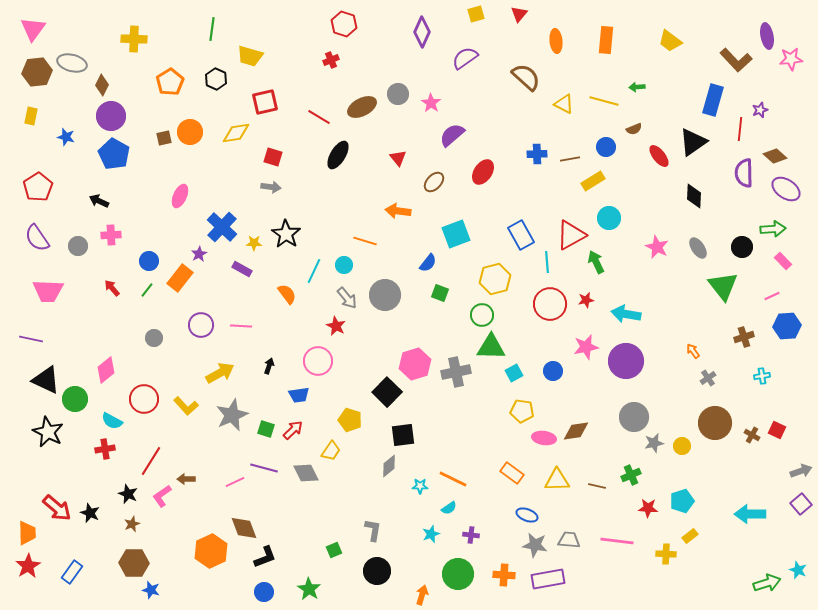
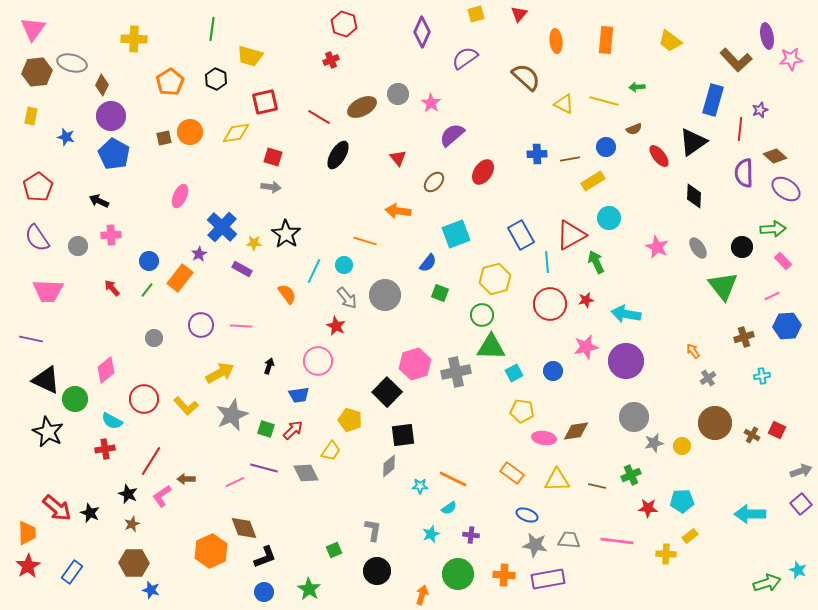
cyan pentagon at (682, 501): rotated 15 degrees clockwise
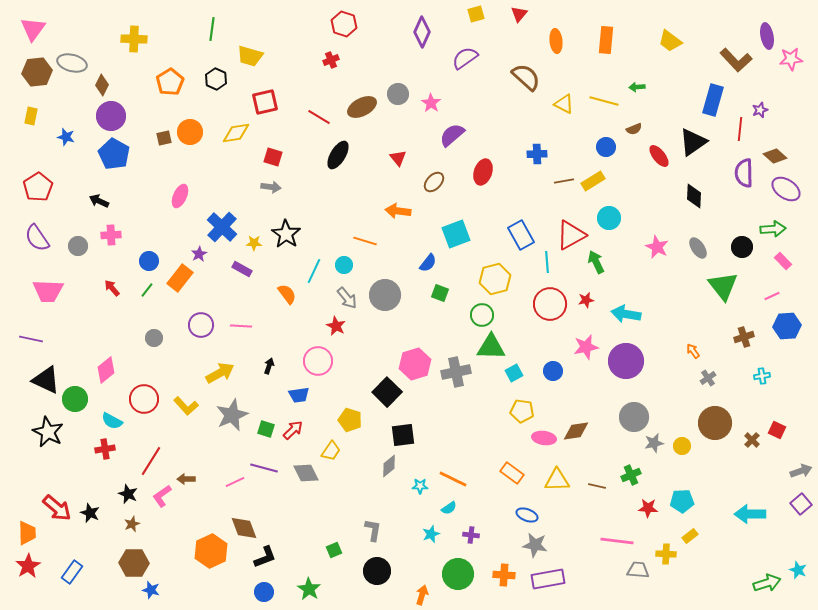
brown line at (570, 159): moved 6 px left, 22 px down
red ellipse at (483, 172): rotated 15 degrees counterclockwise
brown cross at (752, 435): moved 5 px down; rotated 14 degrees clockwise
gray trapezoid at (569, 540): moved 69 px right, 30 px down
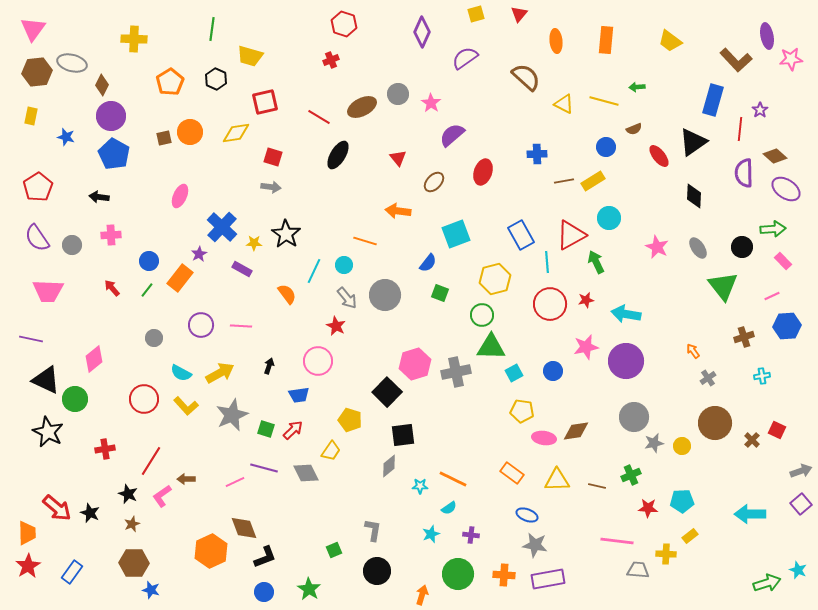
purple star at (760, 110): rotated 14 degrees counterclockwise
black arrow at (99, 201): moved 4 px up; rotated 18 degrees counterclockwise
gray circle at (78, 246): moved 6 px left, 1 px up
pink diamond at (106, 370): moved 12 px left, 11 px up
cyan semicircle at (112, 421): moved 69 px right, 48 px up
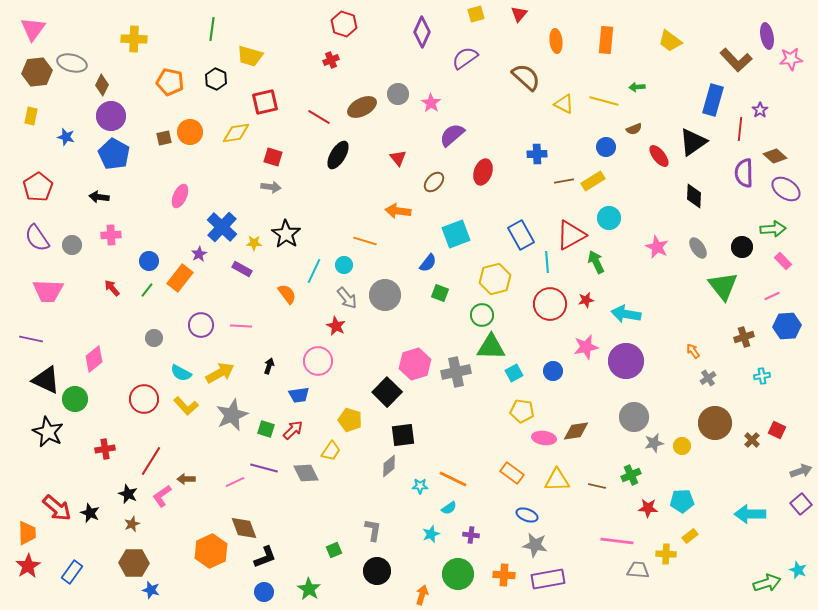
orange pentagon at (170, 82): rotated 28 degrees counterclockwise
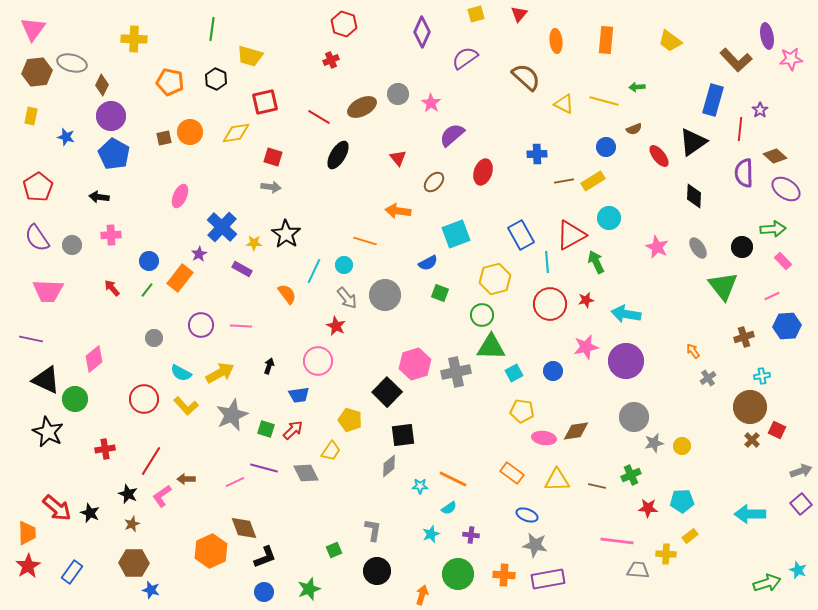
blue semicircle at (428, 263): rotated 24 degrees clockwise
brown circle at (715, 423): moved 35 px right, 16 px up
green star at (309, 589): rotated 20 degrees clockwise
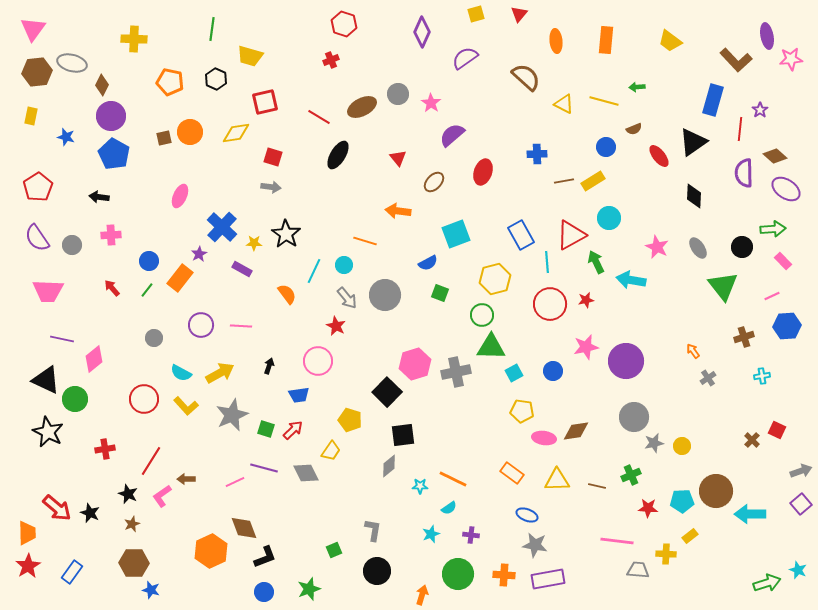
cyan arrow at (626, 314): moved 5 px right, 34 px up
purple line at (31, 339): moved 31 px right
brown circle at (750, 407): moved 34 px left, 84 px down
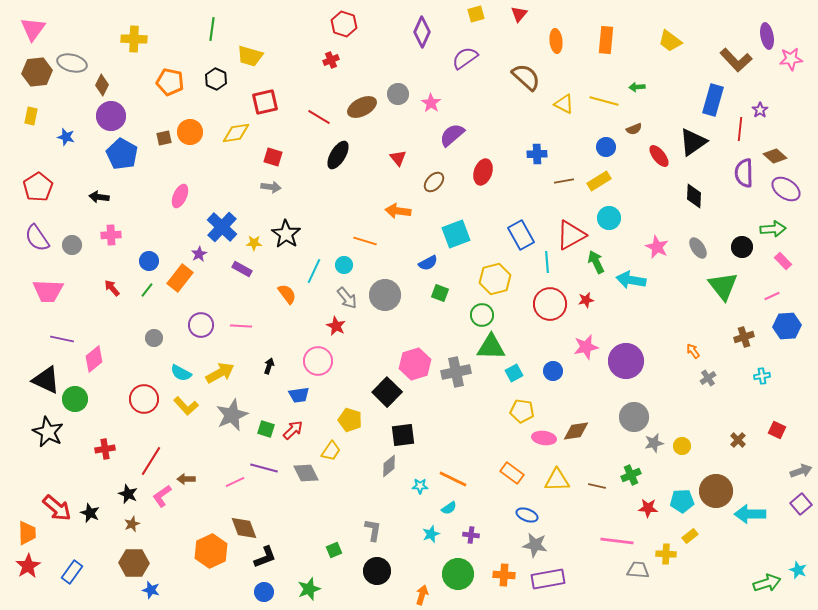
blue pentagon at (114, 154): moved 8 px right
yellow rectangle at (593, 181): moved 6 px right
brown cross at (752, 440): moved 14 px left
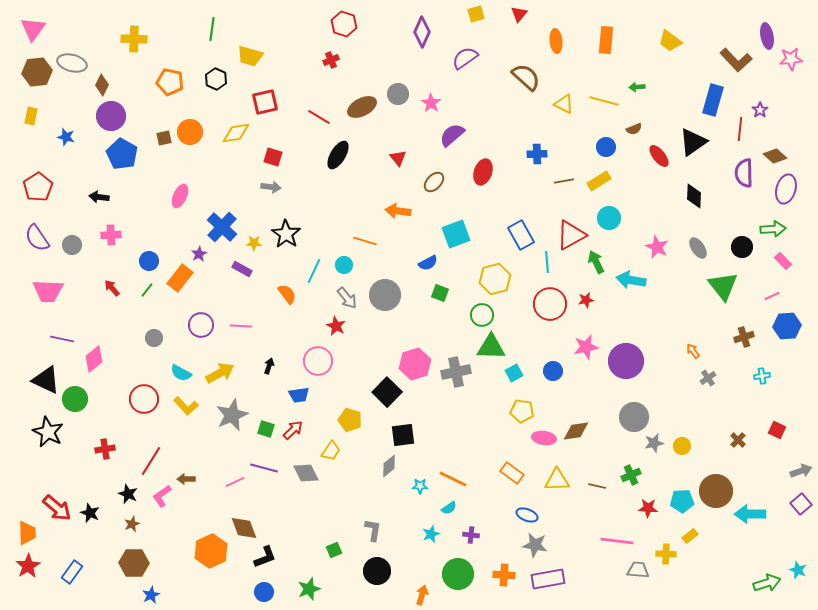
purple ellipse at (786, 189): rotated 72 degrees clockwise
blue star at (151, 590): moved 5 px down; rotated 30 degrees clockwise
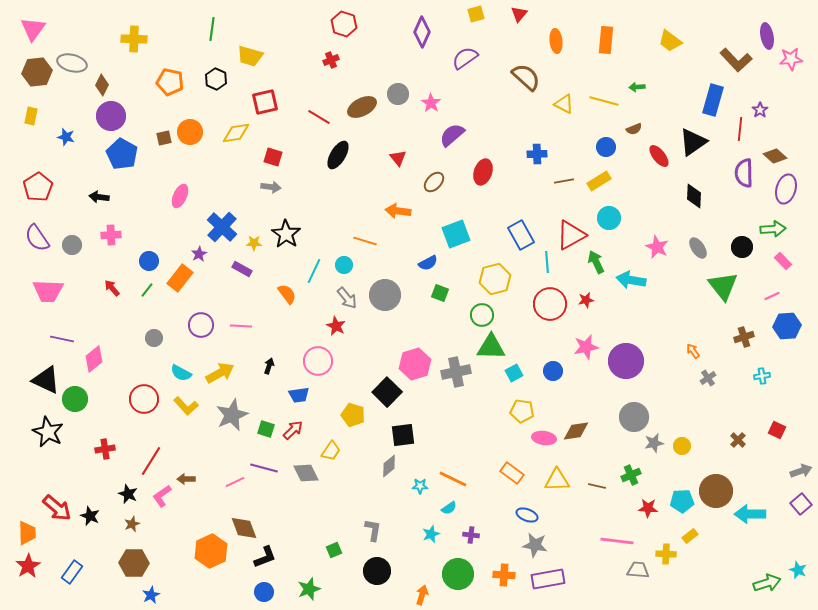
yellow pentagon at (350, 420): moved 3 px right, 5 px up
black star at (90, 513): moved 3 px down
